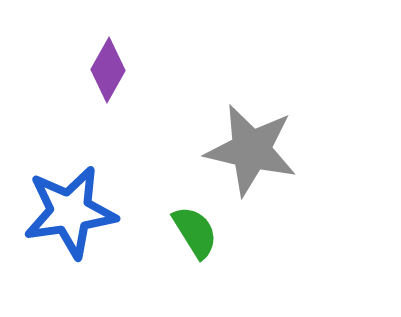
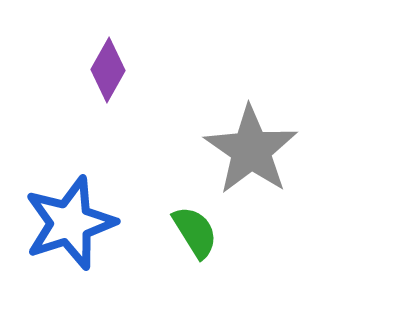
gray star: rotated 22 degrees clockwise
blue star: moved 11 px down; rotated 10 degrees counterclockwise
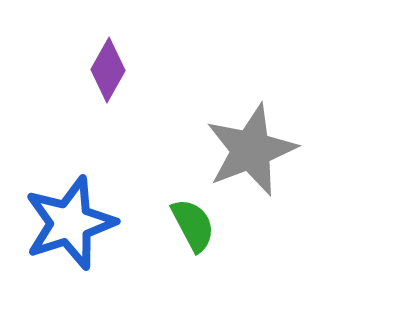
gray star: rotated 16 degrees clockwise
green semicircle: moved 2 px left, 7 px up; rotated 4 degrees clockwise
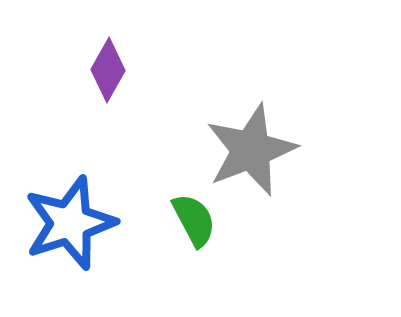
green semicircle: moved 1 px right, 5 px up
